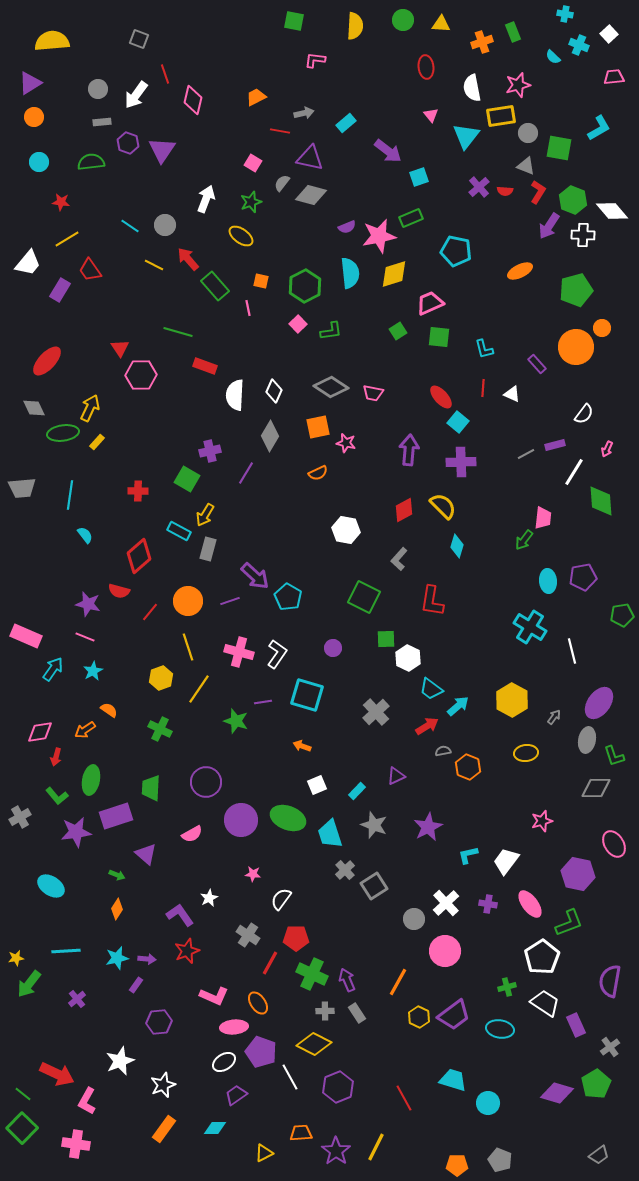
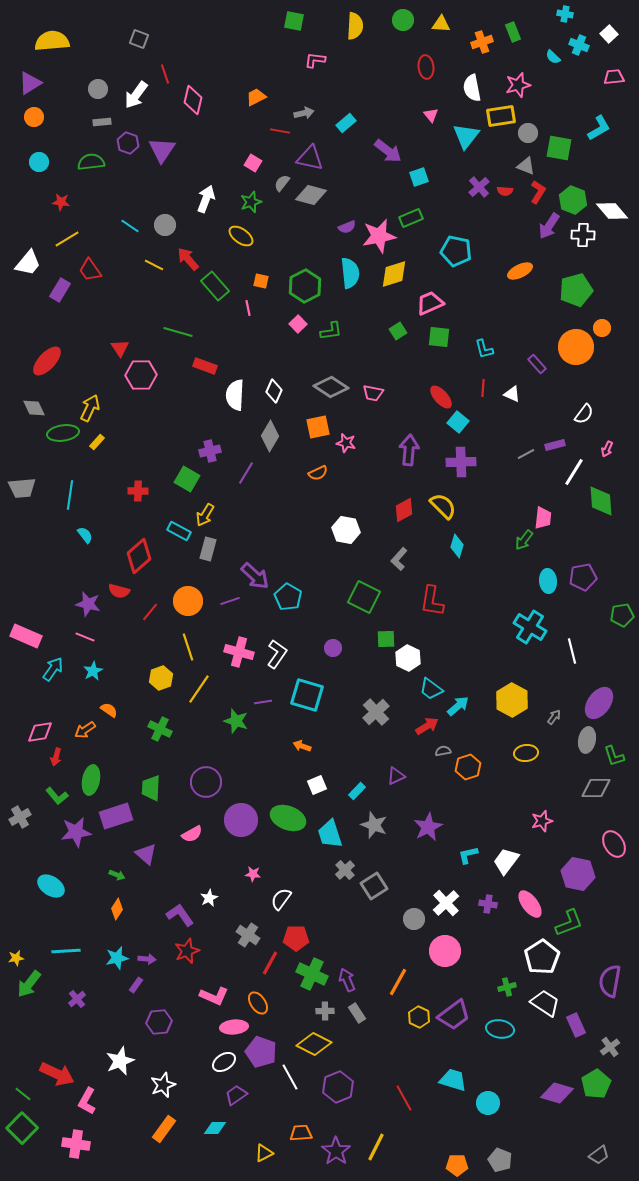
orange hexagon at (468, 767): rotated 20 degrees clockwise
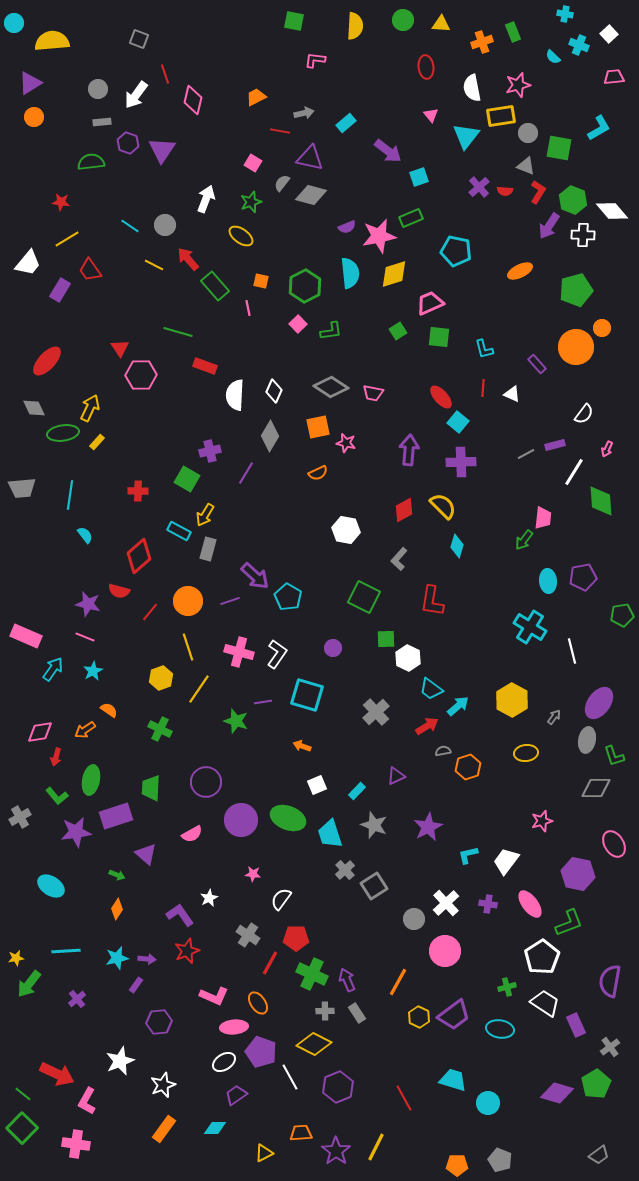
cyan circle at (39, 162): moved 25 px left, 139 px up
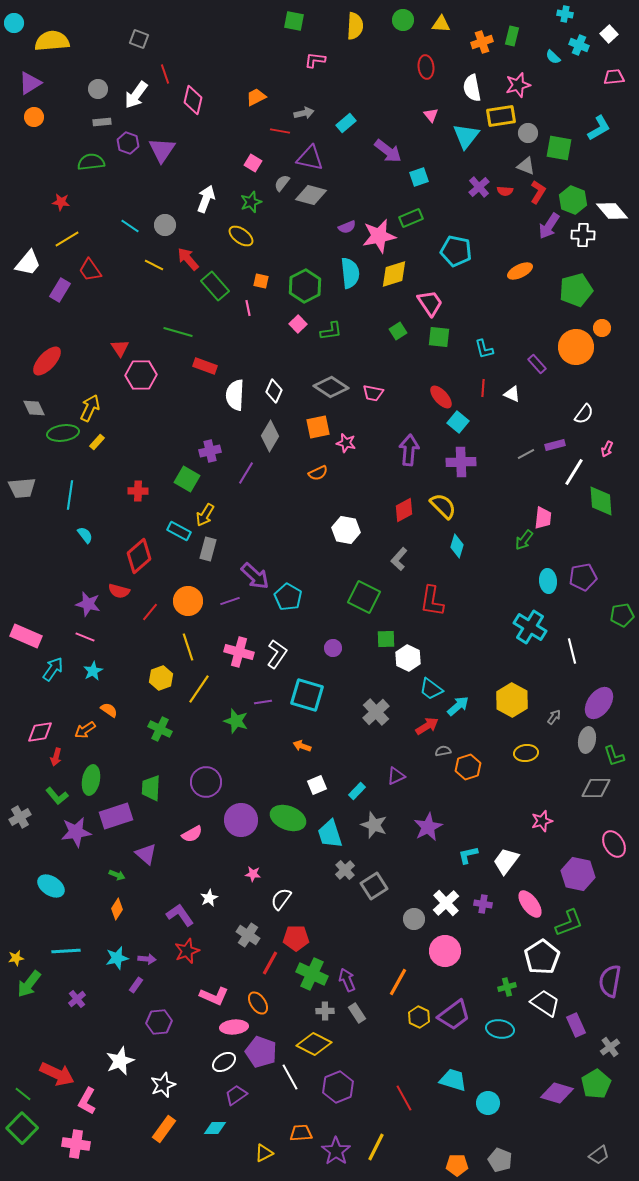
green rectangle at (513, 32): moved 1 px left, 4 px down; rotated 36 degrees clockwise
pink trapezoid at (430, 303): rotated 80 degrees clockwise
purple cross at (488, 904): moved 5 px left
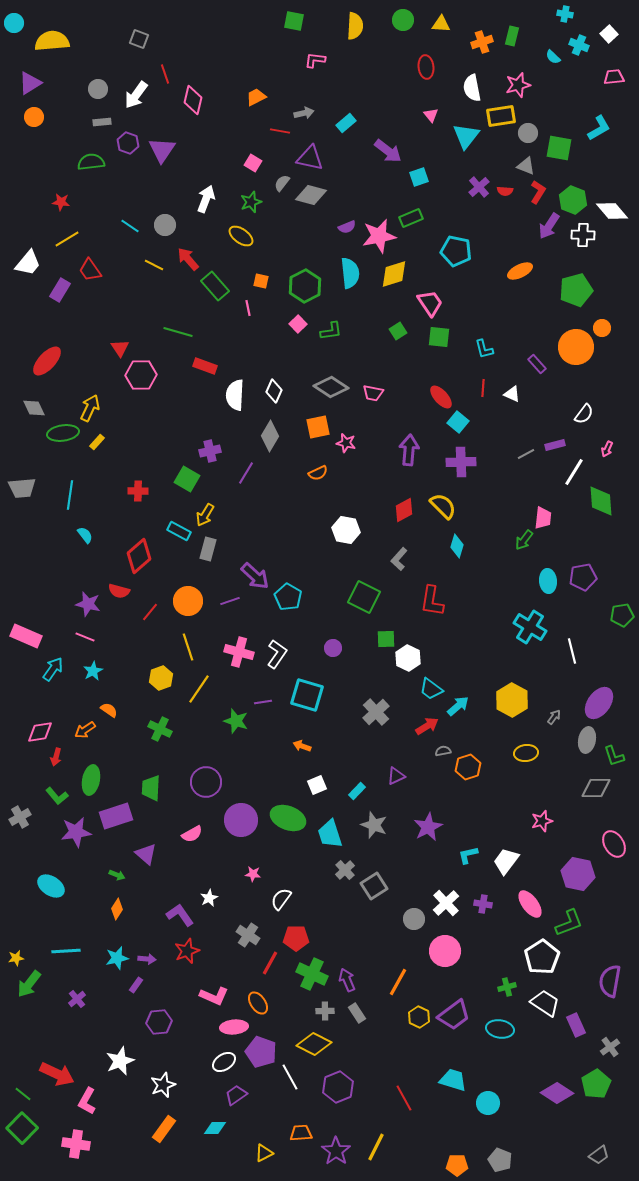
purple diamond at (557, 1093): rotated 16 degrees clockwise
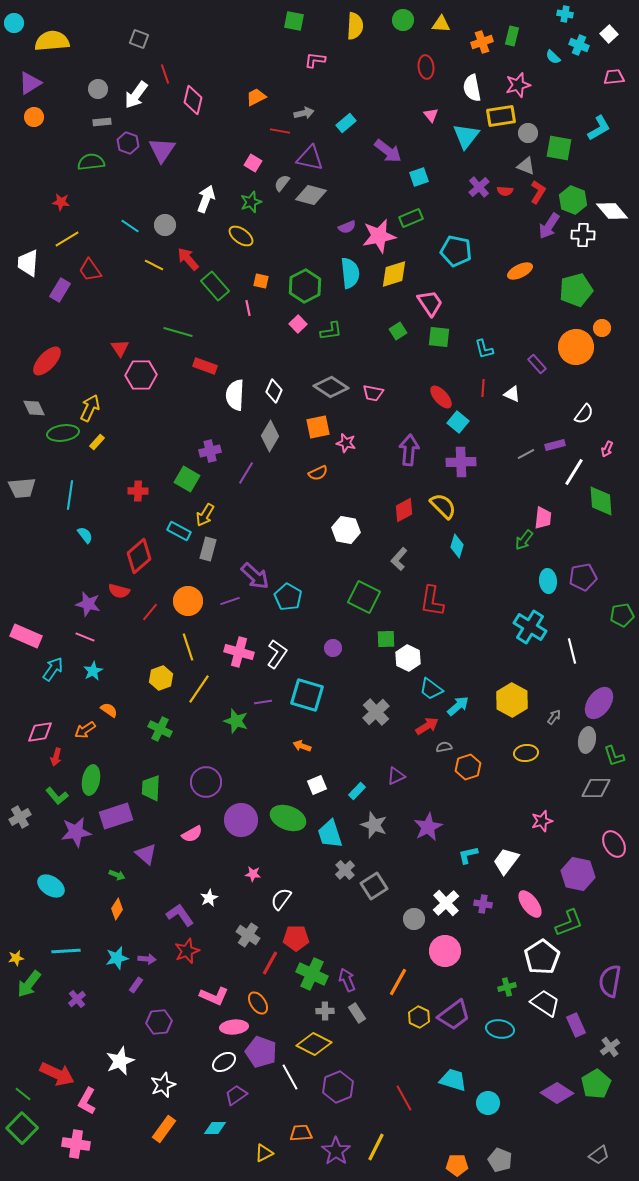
white trapezoid at (28, 263): rotated 144 degrees clockwise
gray semicircle at (443, 751): moved 1 px right, 4 px up
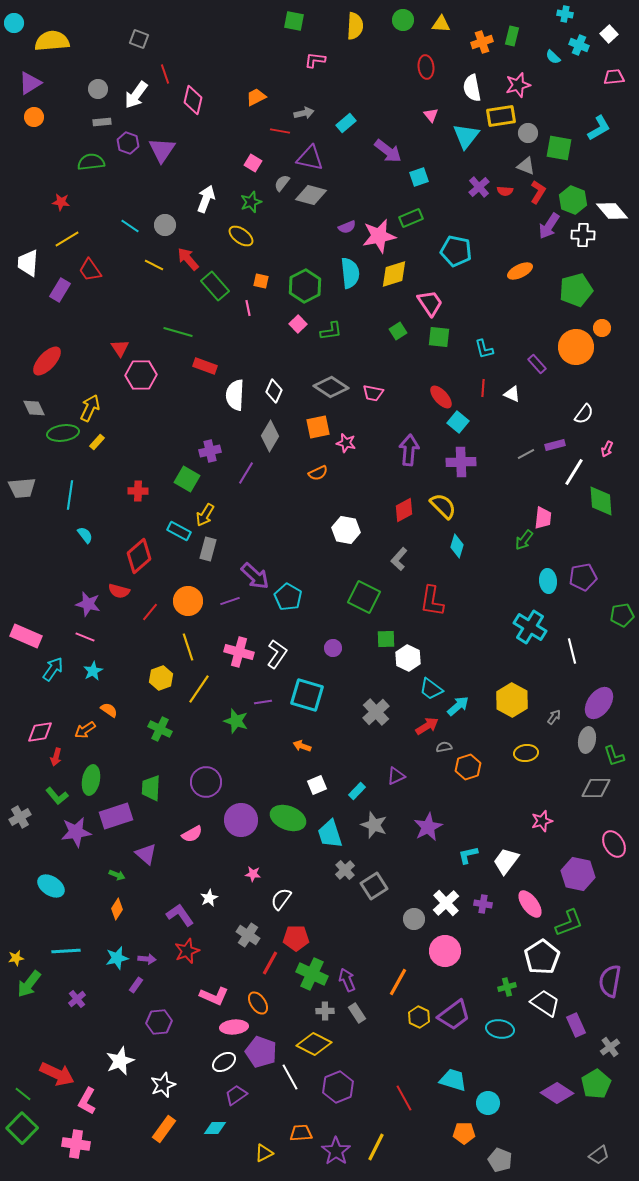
orange pentagon at (457, 1165): moved 7 px right, 32 px up
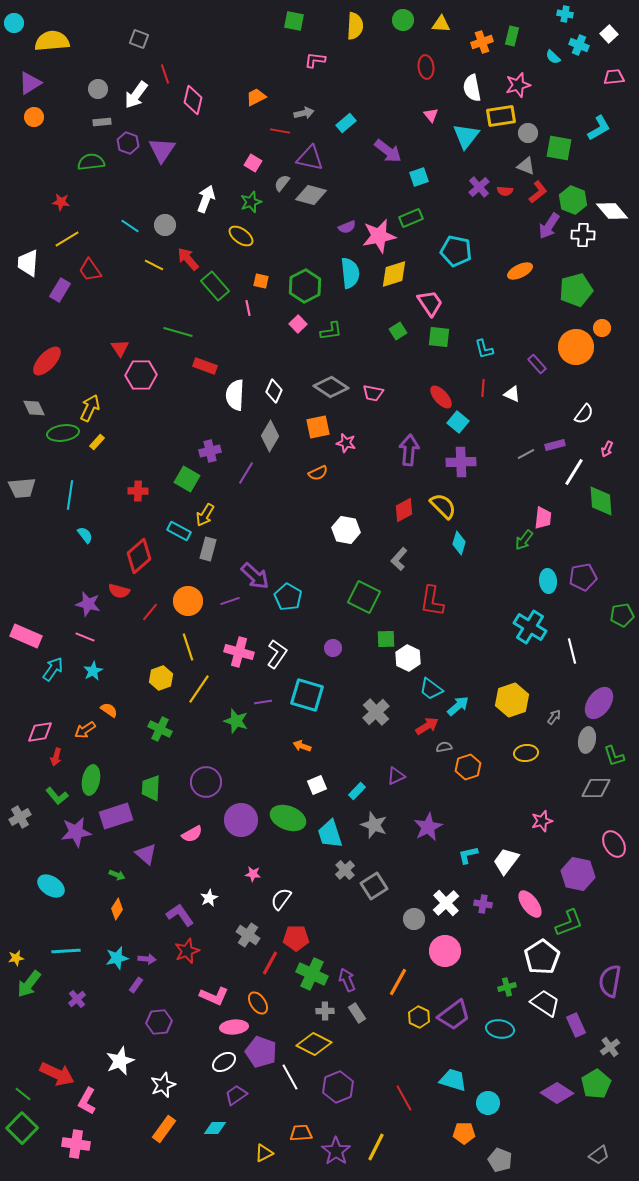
red L-shape at (538, 192): rotated 20 degrees clockwise
cyan diamond at (457, 546): moved 2 px right, 3 px up
yellow hexagon at (512, 700): rotated 12 degrees clockwise
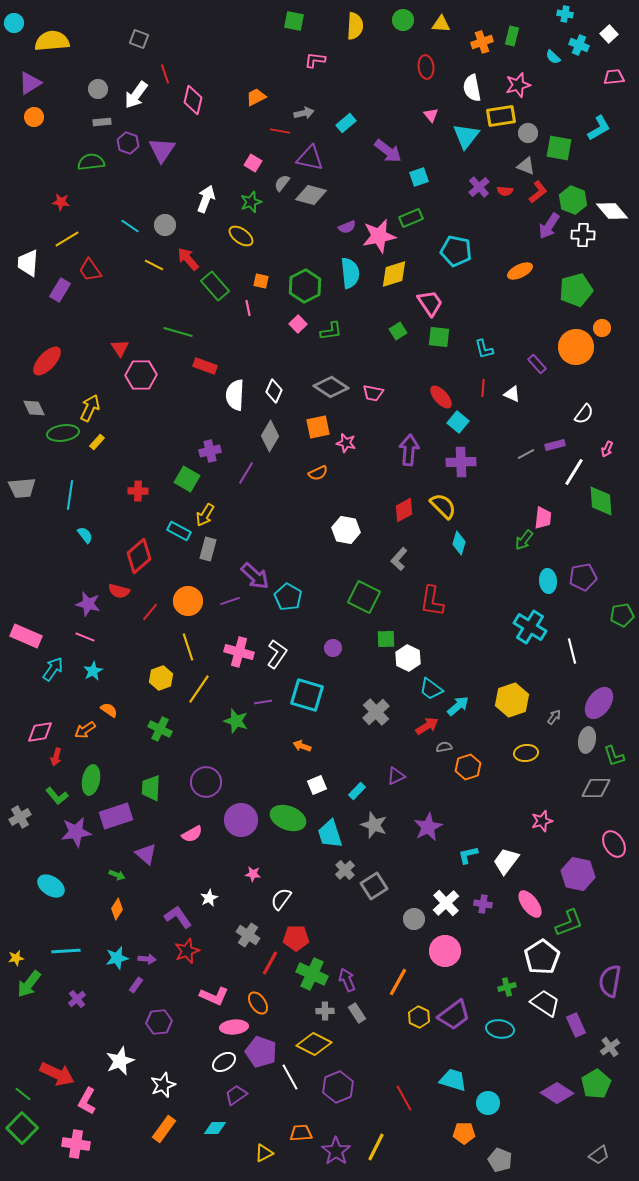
purple L-shape at (180, 915): moved 2 px left, 2 px down
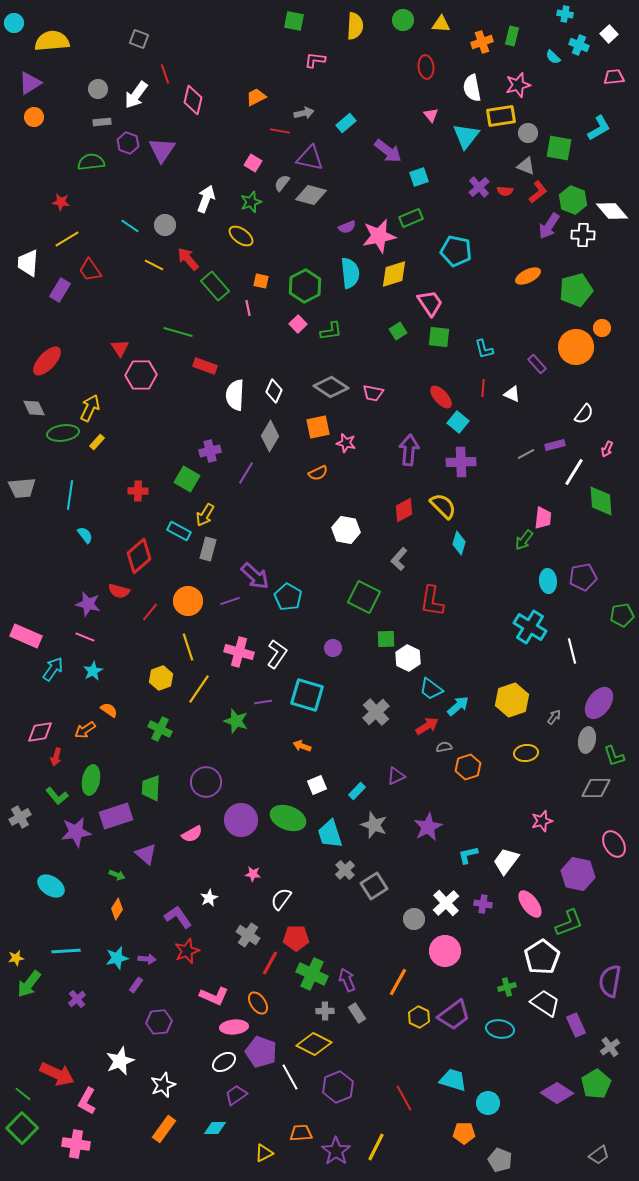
orange ellipse at (520, 271): moved 8 px right, 5 px down
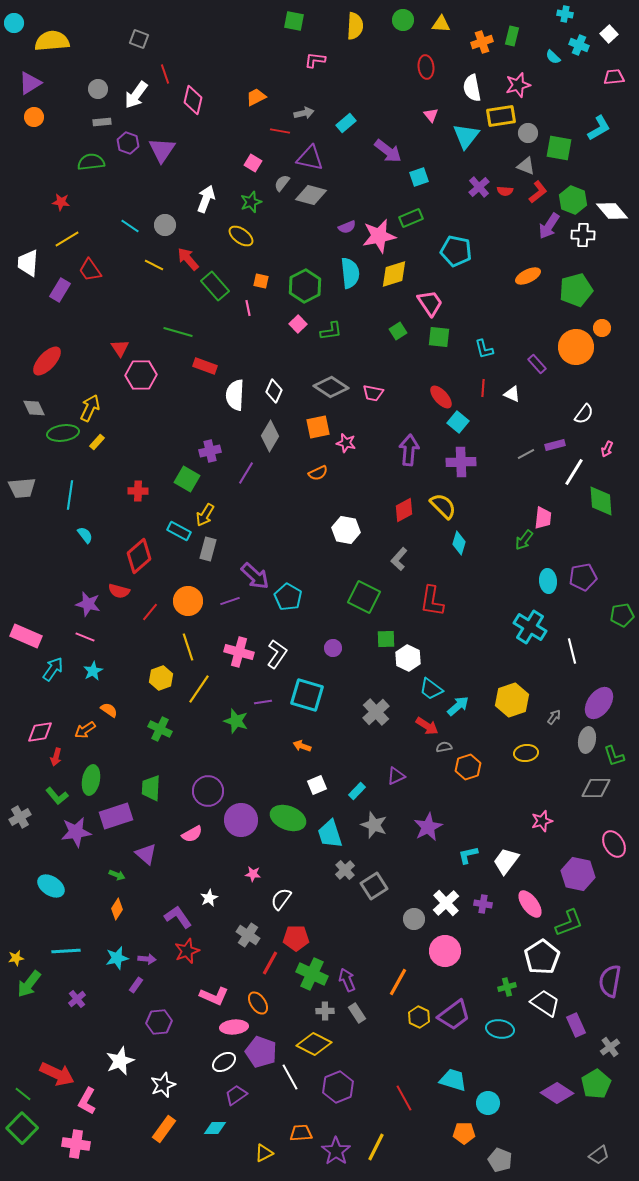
red arrow at (427, 726): rotated 65 degrees clockwise
purple circle at (206, 782): moved 2 px right, 9 px down
